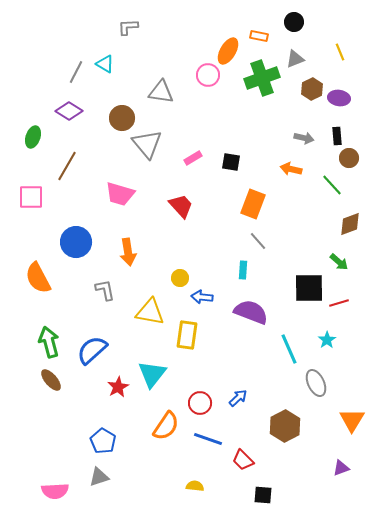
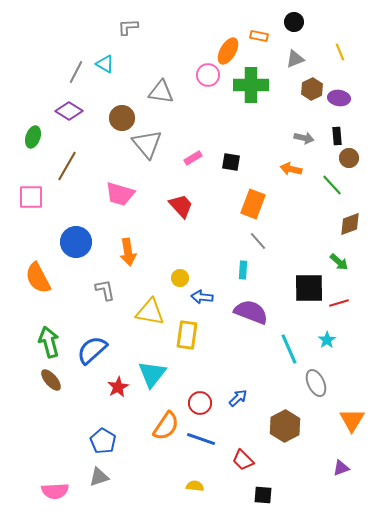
green cross at (262, 78): moved 11 px left, 7 px down; rotated 20 degrees clockwise
blue line at (208, 439): moved 7 px left
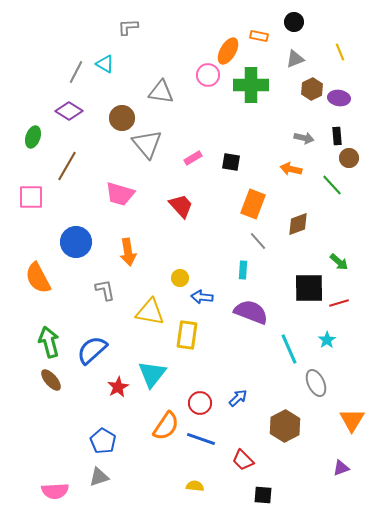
brown diamond at (350, 224): moved 52 px left
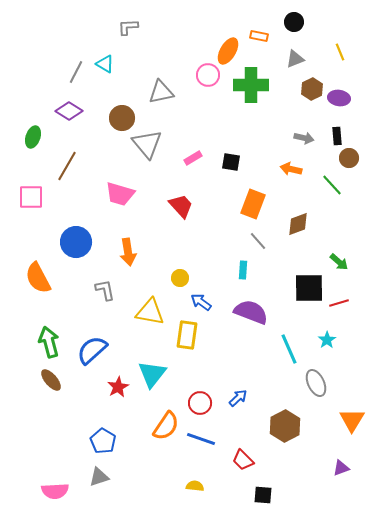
gray triangle at (161, 92): rotated 20 degrees counterclockwise
blue arrow at (202, 297): moved 1 px left, 5 px down; rotated 30 degrees clockwise
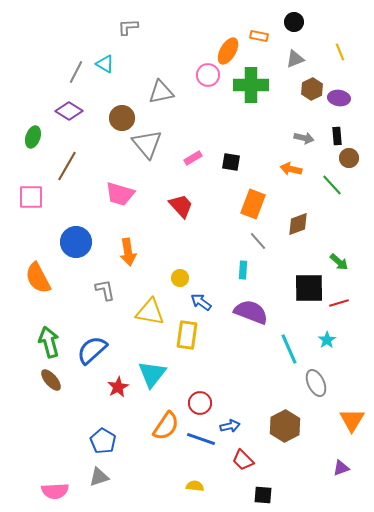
blue arrow at (238, 398): moved 8 px left, 28 px down; rotated 30 degrees clockwise
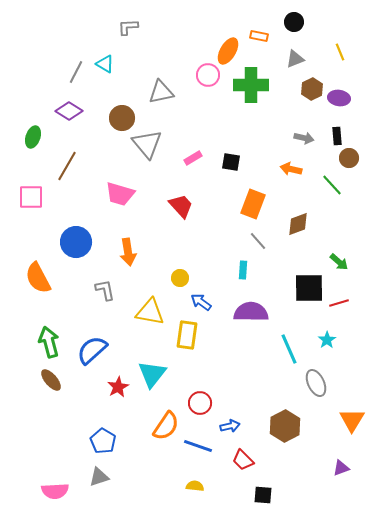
purple semicircle at (251, 312): rotated 20 degrees counterclockwise
blue line at (201, 439): moved 3 px left, 7 px down
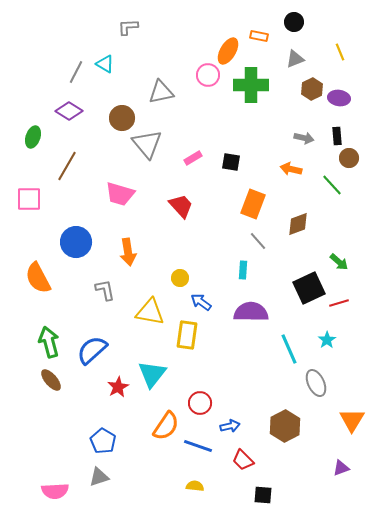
pink square at (31, 197): moved 2 px left, 2 px down
black square at (309, 288): rotated 24 degrees counterclockwise
